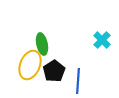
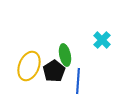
green ellipse: moved 23 px right, 11 px down
yellow ellipse: moved 1 px left, 1 px down
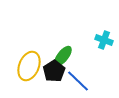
cyan cross: moved 2 px right; rotated 24 degrees counterclockwise
green ellipse: moved 2 px left, 1 px down; rotated 50 degrees clockwise
blue line: rotated 50 degrees counterclockwise
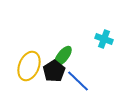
cyan cross: moved 1 px up
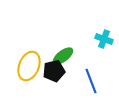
green ellipse: rotated 15 degrees clockwise
black pentagon: rotated 20 degrees clockwise
blue line: moved 13 px right; rotated 25 degrees clockwise
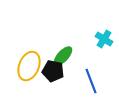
cyan cross: rotated 12 degrees clockwise
green ellipse: rotated 10 degrees counterclockwise
black pentagon: moved 1 px left; rotated 25 degrees clockwise
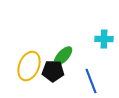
cyan cross: rotated 30 degrees counterclockwise
black pentagon: rotated 10 degrees counterclockwise
